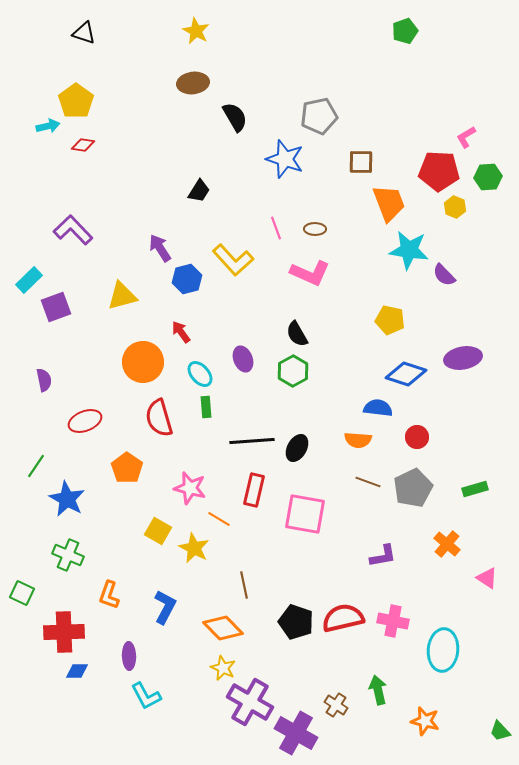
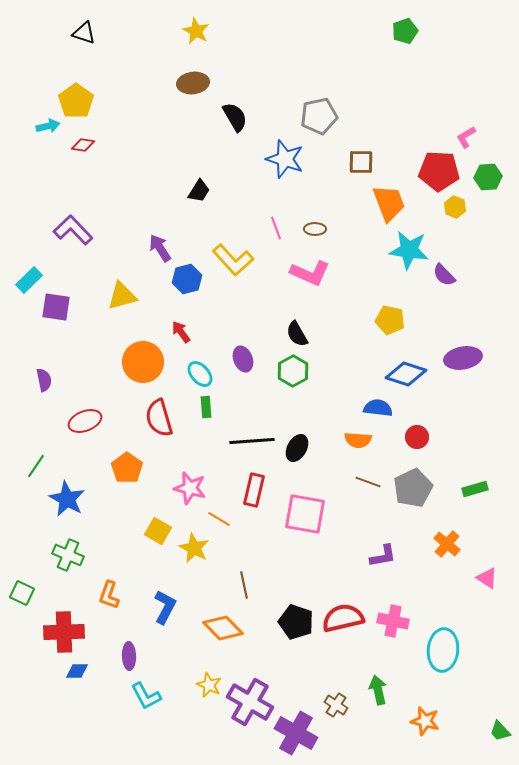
purple square at (56, 307): rotated 28 degrees clockwise
yellow star at (223, 668): moved 14 px left, 17 px down
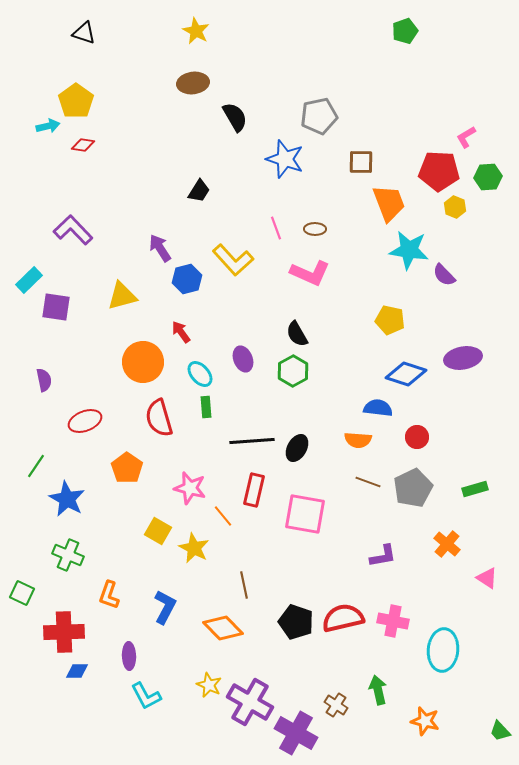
orange line at (219, 519): moved 4 px right, 3 px up; rotated 20 degrees clockwise
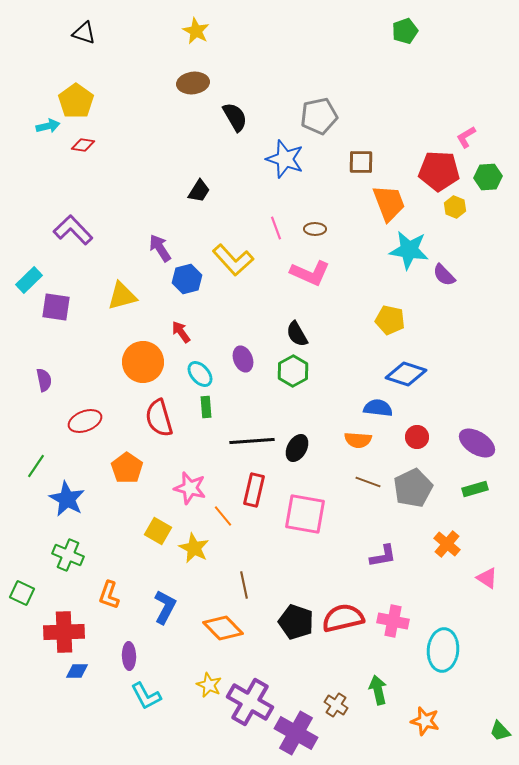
purple ellipse at (463, 358): moved 14 px right, 85 px down; rotated 42 degrees clockwise
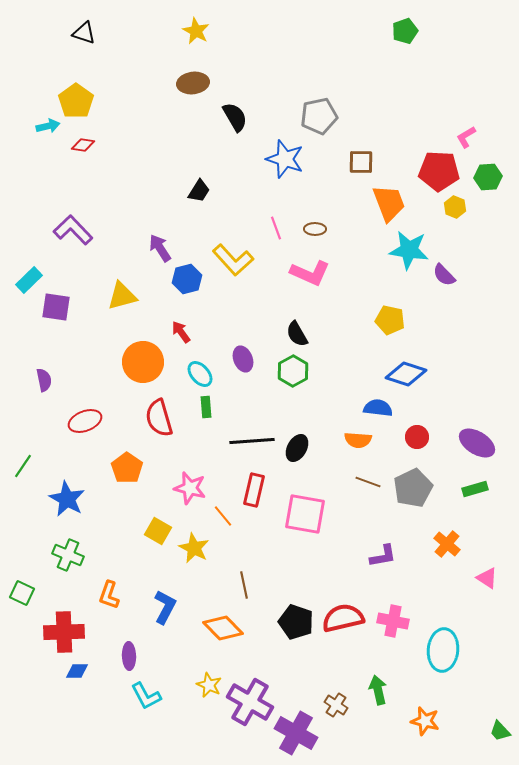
green line at (36, 466): moved 13 px left
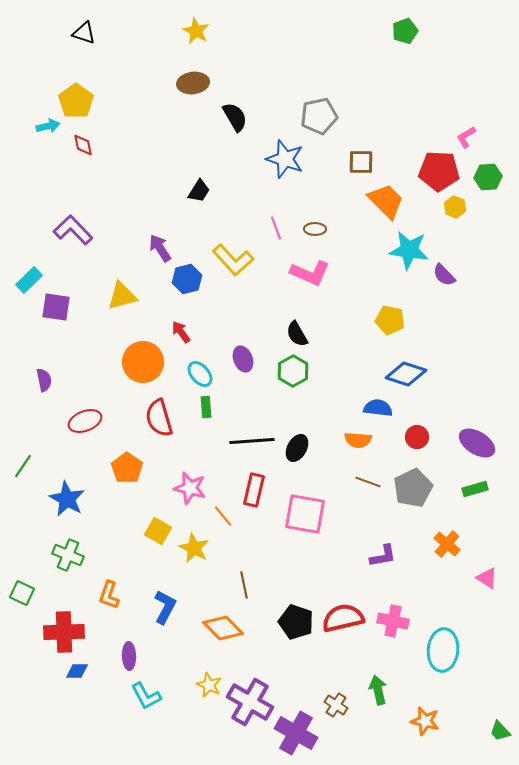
red diamond at (83, 145): rotated 70 degrees clockwise
orange trapezoid at (389, 203): moved 3 px left, 2 px up; rotated 24 degrees counterclockwise
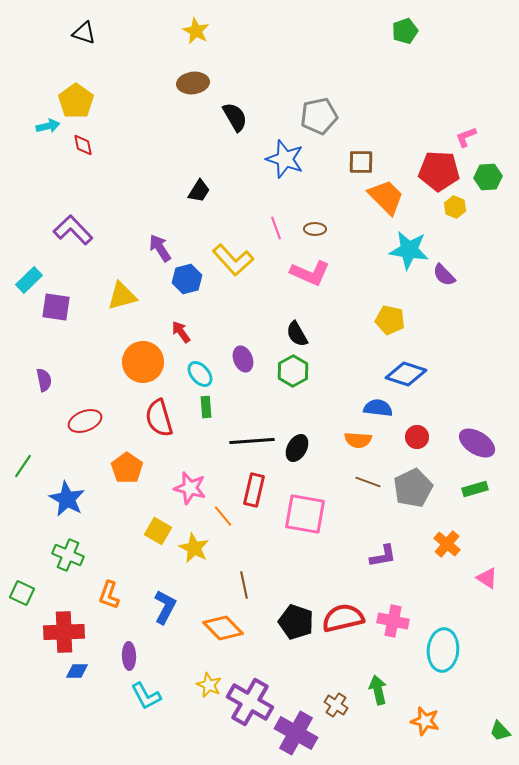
pink L-shape at (466, 137): rotated 10 degrees clockwise
orange trapezoid at (386, 201): moved 4 px up
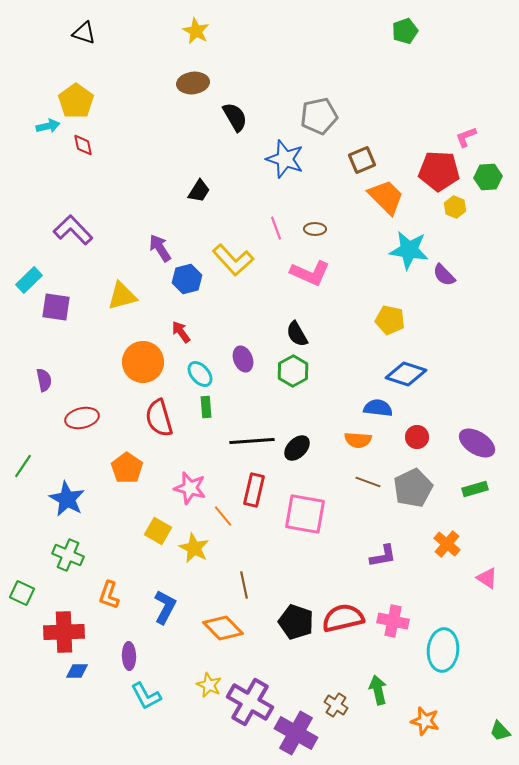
brown square at (361, 162): moved 1 px right, 2 px up; rotated 24 degrees counterclockwise
red ellipse at (85, 421): moved 3 px left, 3 px up; rotated 8 degrees clockwise
black ellipse at (297, 448): rotated 16 degrees clockwise
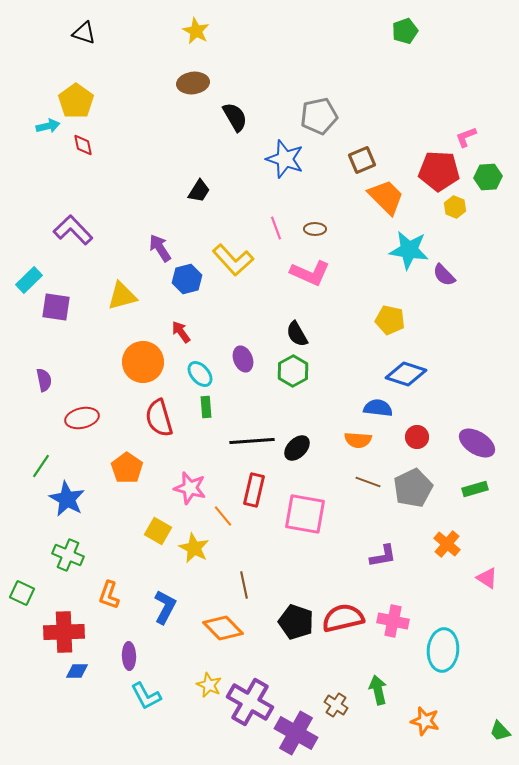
green line at (23, 466): moved 18 px right
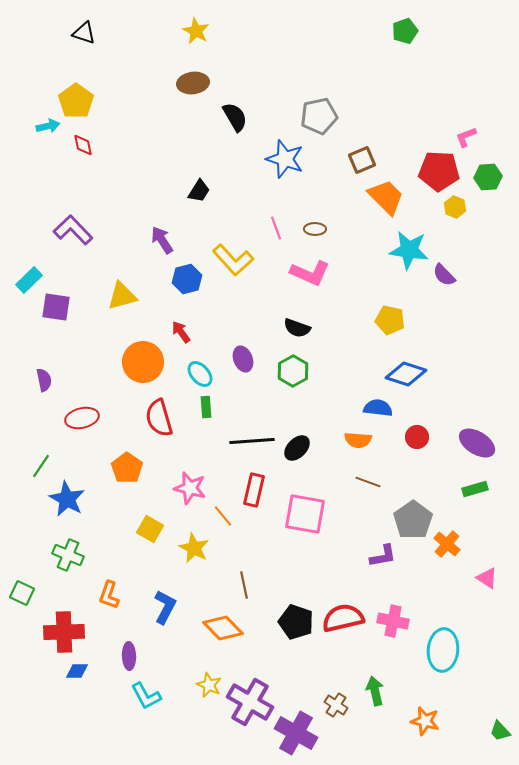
purple arrow at (160, 248): moved 2 px right, 8 px up
black semicircle at (297, 334): moved 6 px up; rotated 40 degrees counterclockwise
gray pentagon at (413, 488): moved 32 px down; rotated 9 degrees counterclockwise
yellow square at (158, 531): moved 8 px left, 2 px up
green arrow at (378, 690): moved 3 px left, 1 px down
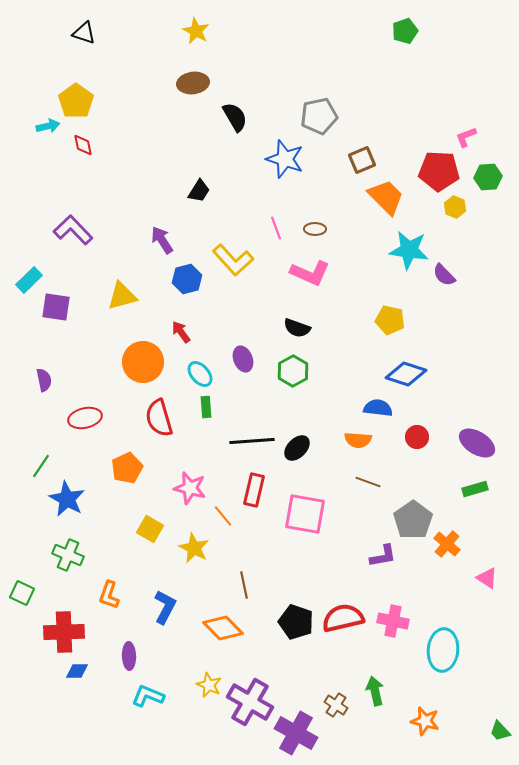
red ellipse at (82, 418): moved 3 px right
orange pentagon at (127, 468): rotated 12 degrees clockwise
cyan L-shape at (146, 696): moved 2 px right; rotated 140 degrees clockwise
